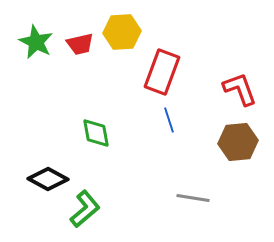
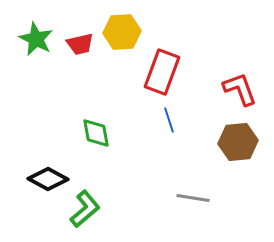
green star: moved 3 px up
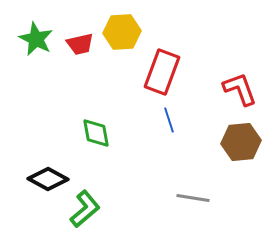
brown hexagon: moved 3 px right
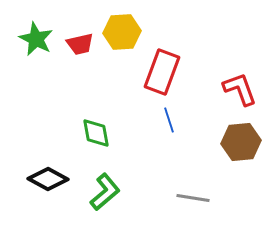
green L-shape: moved 20 px right, 17 px up
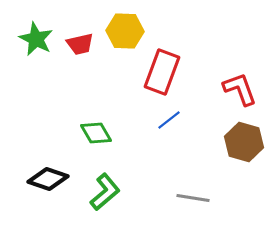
yellow hexagon: moved 3 px right, 1 px up; rotated 6 degrees clockwise
blue line: rotated 70 degrees clockwise
green diamond: rotated 20 degrees counterclockwise
brown hexagon: moved 3 px right; rotated 21 degrees clockwise
black diamond: rotated 9 degrees counterclockwise
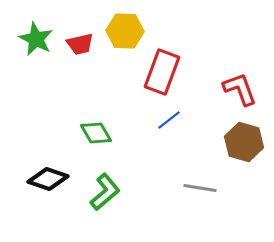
gray line: moved 7 px right, 10 px up
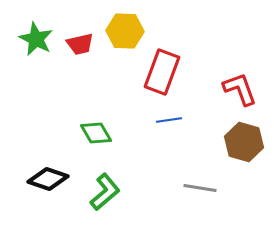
blue line: rotated 30 degrees clockwise
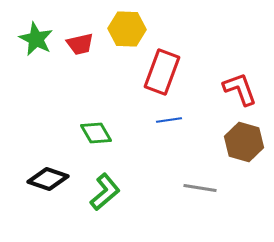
yellow hexagon: moved 2 px right, 2 px up
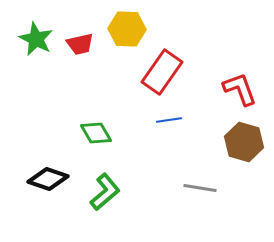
red rectangle: rotated 15 degrees clockwise
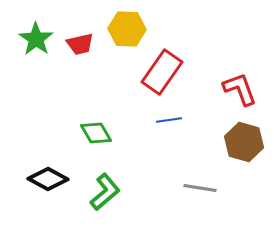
green star: rotated 8 degrees clockwise
black diamond: rotated 9 degrees clockwise
